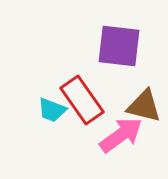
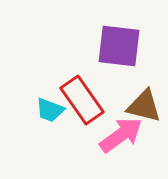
cyan trapezoid: moved 2 px left
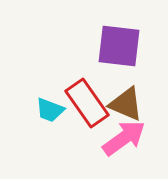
red rectangle: moved 5 px right, 3 px down
brown triangle: moved 18 px left, 2 px up; rotated 9 degrees clockwise
pink arrow: moved 3 px right, 3 px down
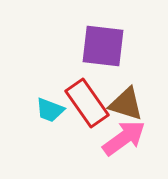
purple square: moved 16 px left
brown triangle: rotated 6 degrees counterclockwise
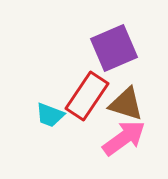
purple square: moved 11 px right, 2 px down; rotated 30 degrees counterclockwise
red rectangle: moved 7 px up; rotated 69 degrees clockwise
cyan trapezoid: moved 5 px down
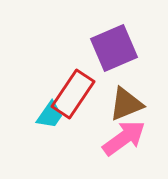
red rectangle: moved 14 px left, 2 px up
brown triangle: rotated 39 degrees counterclockwise
cyan trapezoid: rotated 76 degrees counterclockwise
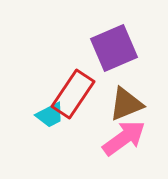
cyan trapezoid: rotated 28 degrees clockwise
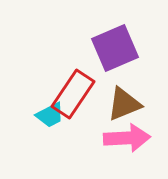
purple square: moved 1 px right
brown triangle: moved 2 px left
pink arrow: moved 3 px right; rotated 33 degrees clockwise
